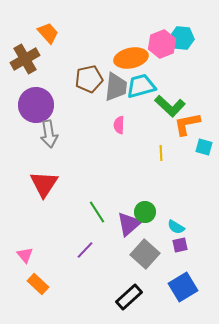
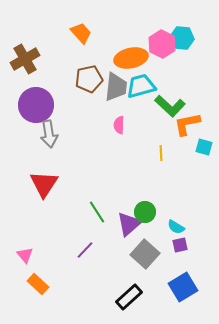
orange trapezoid: moved 33 px right
pink hexagon: rotated 12 degrees counterclockwise
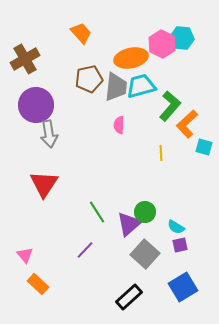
green L-shape: rotated 92 degrees counterclockwise
orange L-shape: rotated 32 degrees counterclockwise
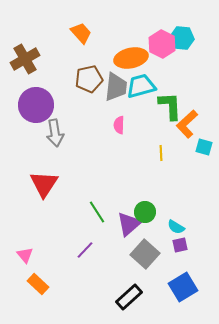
green L-shape: rotated 44 degrees counterclockwise
gray arrow: moved 6 px right, 1 px up
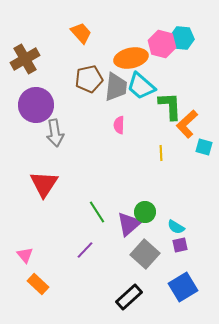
pink hexagon: rotated 12 degrees counterclockwise
cyan trapezoid: rotated 124 degrees counterclockwise
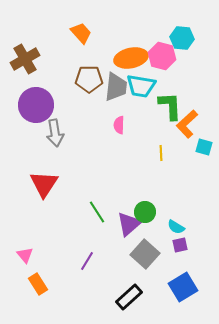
pink hexagon: moved 12 px down
brown pentagon: rotated 12 degrees clockwise
cyan trapezoid: rotated 32 degrees counterclockwise
purple line: moved 2 px right, 11 px down; rotated 12 degrees counterclockwise
orange rectangle: rotated 15 degrees clockwise
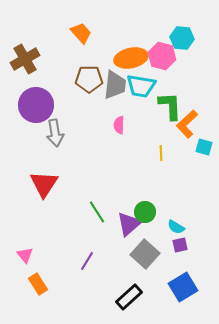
gray trapezoid: moved 1 px left, 2 px up
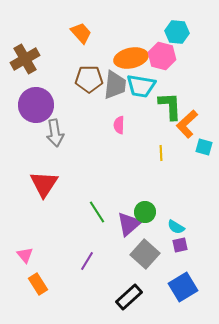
cyan hexagon: moved 5 px left, 6 px up
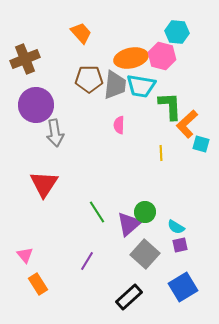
brown cross: rotated 8 degrees clockwise
cyan square: moved 3 px left, 3 px up
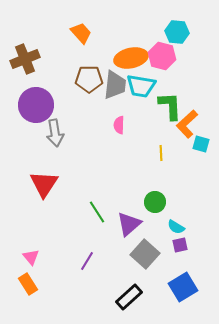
green circle: moved 10 px right, 10 px up
pink triangle: moved 6 px right, 2 px down
orange rectangle: moved 10 px left
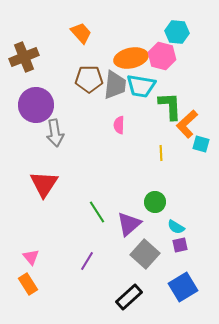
brown cross: moved 1 px left, 2 px up
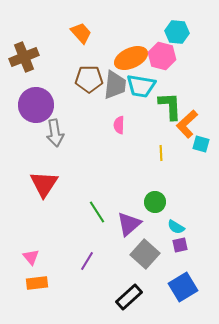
orange ellipse: rotated 12 degrees counterclockwise
orange rectangle: moved 9 px right, 1 px up; rotated 65 degrees counterclockwise
